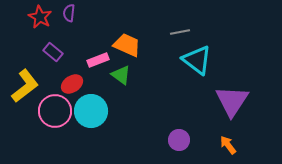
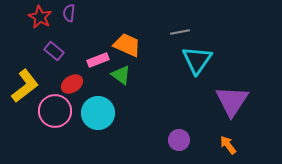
purple rectangle: moved 1 px right, 1 px up
cyan triangle: rotated 28 degrees clockwise
cyan circle: moved 7 px right, 2 px down
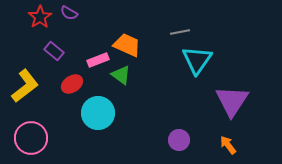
purple semicircle: rotated 66 degrees counterclockwise
red star: rotated 10 degrees clockwise
pink circle: moved 24 px left, 27 px down
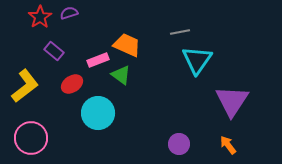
purple semicircle: rotated 132 degrees clockwise
purple circle: moved 4 px down
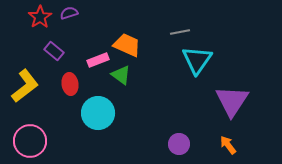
red ellipse: moved 2 px left; rotated 65 degrees counterclockwise
pink circle: moved 1 px left, 3 px down
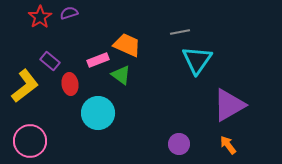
purple rectangle: moved 4 px left, 10 px down
purple triangle: moved 3 px left, 4 px down; rotated 27 degrees clockwise
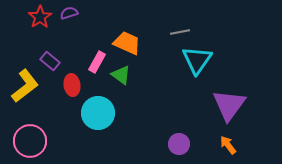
orange trapezoid: moved 2 px up
pink rectangle: moved 1 px left, 2 px down; rotated 40 degrees counterclockwise
red ellipse: moved 2 px right, 1 px down
purple triangle: rotated 24 degrees counterclockwise
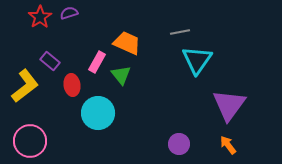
green triangle: rotated 15 degrees clockwise
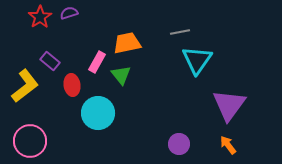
orange trapezoid: rotated 36 degrees counterclockwise
